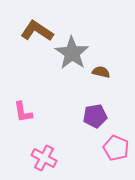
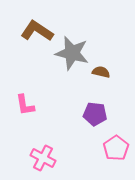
gray star: rotated 20 degrees counterclockwise
pink L-shape: moved 2 px right, 7 px up
purple pentagon: moved 2 px up; rotated 15 degrees clockwise
pink pentagon: rotated 15 degrees clockwise
pink cross: moved 1 px left
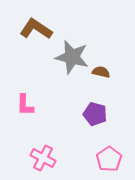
brown L-shape: moved 1 px left, 2 px up
gray star: moved 4 px down
pink L-shape: rotated 10 degrees clockwise
purple pentagon: rotated 10 degrees clockwise
pink pentagon: moved 7 px left, 11 px down
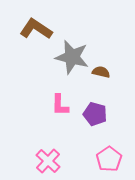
pink L-shape: moved 35 px right
pink cross: moved 5 px right, 3 px down; rotated 15 degrees clockwise
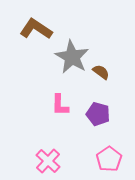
gray star: rotated 16 degrees clockwise
brown semicircle: rotated 24 degrees clockwise
purple pentagon: moved 3 px right
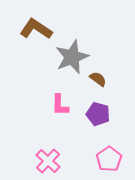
gray star: rotated 20 degrees clockwise
brown semicircle: moved 3 px left, 7 px down
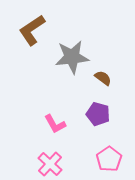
brown L-shape: moved 4 px left, 1 px down; rotated 68 degrees counterclockwise
gray star: rotated 16 degrees clockwise
brown semicircle: moved 5 px right, 1 px up
pink L-shape: moved 5 px left, 19 px down; rotated 30 degrees counterclockwise
pink cross: moved 2 px right, 3 px down
